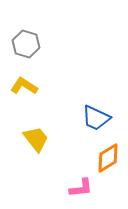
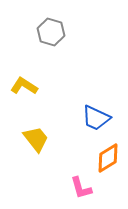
gray hexagon: moved 25 px right, 12 px up
pink L-shape: rotated 80 degrees clockwise
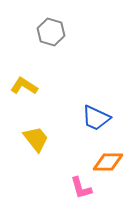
orange diamond: moved 4 px down; rotated 32 degrees clockwise
